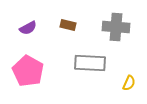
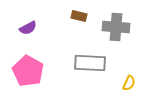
brown rectangle: moved 11 px right, 9 px up
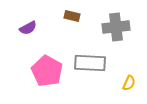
brown rectangle: moved 7 px left
gray cross: rotated 12 degrees counterclockwise
pink pentagon: moved 19 px right
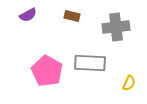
purple semicircle: moved 13 px up
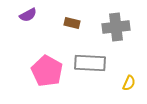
brown rectangle: moved 7 px down
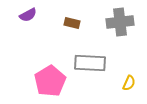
gray cross: moved 4 px right, 5 px up
pink pentagon: moved 3 px right, 10 px down; rotated 12 degrees clockwise
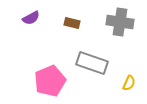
purple semicircle: moved 3 px right, 3 px down
gray cross: rotated 16 degrees clockwise
gray rectangle: moved 2 px right; rotated 16 degrees clockwise
pink pentagon: rotated 8 degrees clockwise
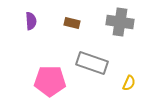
purple semicircle: moved 3 px down; rotated 66 degrees counterclockwise
pink pentagon: rotated 24 degrees clockwise
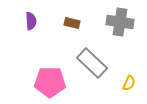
gray rectangle: rotated 24 degrees clockwise
pink pentagon: moved 1 px down
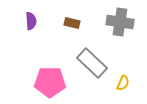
yellow semicircle: moved 6 px left
